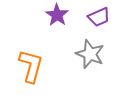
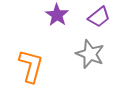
purple trapezoid: rotated 15 degrees counterclockwise
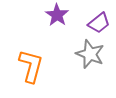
purple trapezoid: moved 6 px down
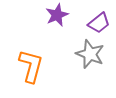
purple star: rotated 15 degrees clockwise
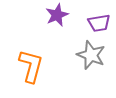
purple trapezoid: rotated 30 degrees clockwise
gray star: moved 1 px right, 1 px down
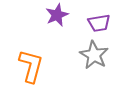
gray star: moved 3 px right; rotated 8 degrees clockwise
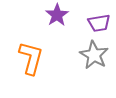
purple star: rotated 10 degrees counterclockwise
orange L-shape: moved 8 px up
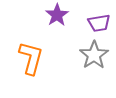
gray star: rotated 8 degrees clockwise
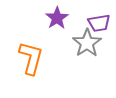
purple star: moved 3 px down
gray star: moved 7 px left, 12 px up
